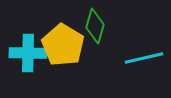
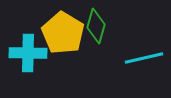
green diamond: moved 1 px right
yellow pentagon: moved 12 px up
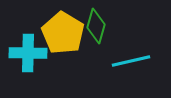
cyan line: moved 13 px left, 3 px down
